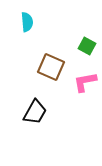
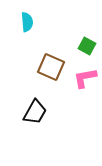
pink L-shape: moved 4 px up
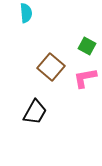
cyan semicircle: moved 1 px left, 9 px up
brown square: rotated 16 degrees clockwise
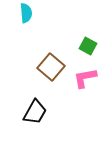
green square: moved 1 px right
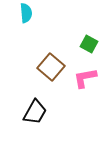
green square: moved 1 px right, 2 px up
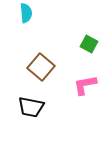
brown square: moved 10 px left
pink L-shape: moved 7 px down
black trapezoid: moved 4 px left, 5 px up; rotated 72 degrees clockwise
